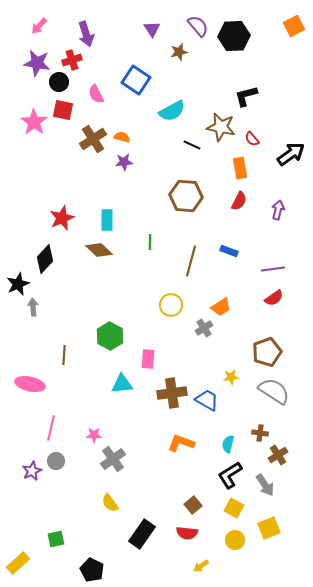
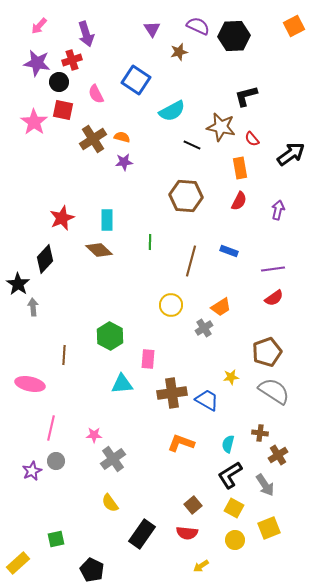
purple semicircle at (198, 26): rotated 25 degrees counterclockwise
black star at (18, 284): rotated 15 degrees counterclockwise
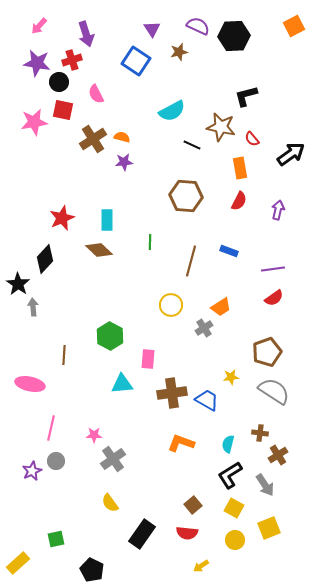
blue square at (136, 80): moved 19 px up
pink star at (34, 122): rotated 28 degrees clockwise
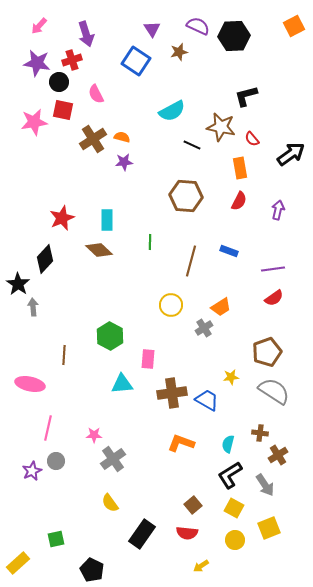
pink line at (51, 428): moved 3 px left
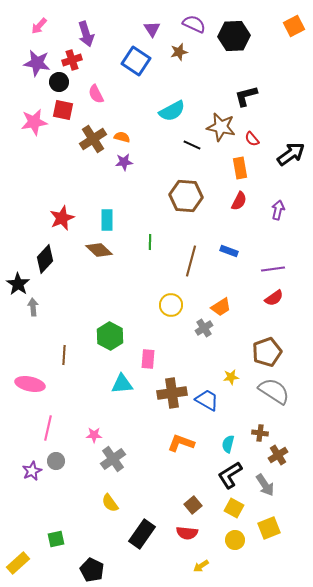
purple semicircle at (198, 26): moved 4 px left, 2 px up
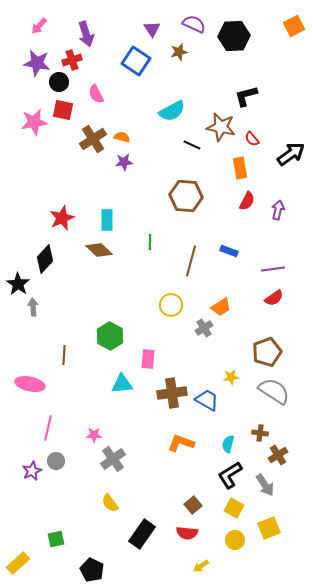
red semicircle at (239, 201): moved 8 px right
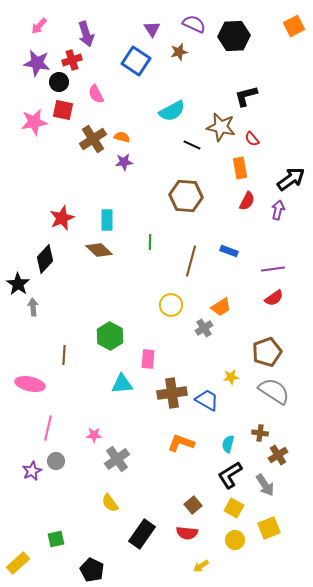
black arrow at (291, 154): moved 25 px down
gray cross at (113, 459): moved 4 px right
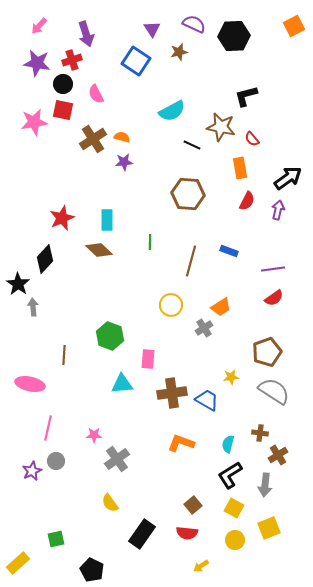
black circle at (59, 82): moved 4 px right, 2 px down
black arrow at (291, 179): moved 3 px left, 1 px up
brown hexagon at (186, 196): moved 2 px right, 2 px up
green hexagon at (110, 336): rotated 8 degrees counterclockwise
gray arrow at (265, 485): rotated 40 degrees clockwise
